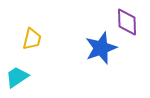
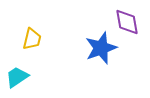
purple diamond: rotated 8 degrees counterclockwise
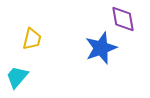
purple diamond: moved 4 px left, 3 px up
cyan trapezoid: rotated 15 degrees counterclockwise
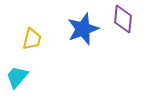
purple diamond: rotated 16 degrees clockwise
blue star: moved 18 px left, 19 px up
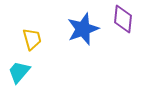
yellow trapezoid: rotated 30 degrees counterclockwise
cyan trapezoid: moved 2 px right, 5 px up
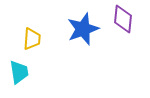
yellow trapezoid: rotated 20 degrees clockwise
cyan trapezoid: rotated 130 degrees clockwise
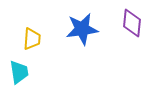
purple diamond: moved 9 px right, 4 px down
blue star: moved 1 px left; rotated 12 degrees clockwise
